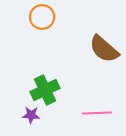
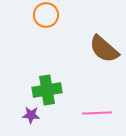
orange circle: moved 4 px right, 2 px up
green cross: moved 2 px right; rotated 16 degrees clockwise
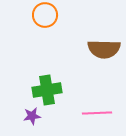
orange circle: moved 1 px left
brown semicircle: rotated 40 degrees counterclockwise
purple star: moved 1 px right, 1 px down; rotated 12 degrees counterclockwise
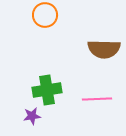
pink line: moved 14 px up
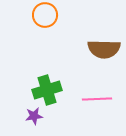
green cross: rotated 8 degrees counterclockwise
purple star: moved 2 px right
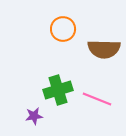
orange circle: moved 18 px right, 14 px down
green cross: moved 11 px right
pink line: rotated 24 degrees clockwise
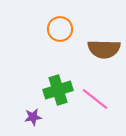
orange circle: moved 3 px left
pink line: moved 2 px left; rotated 16 degrees clockwise
purple star: moved 1 px left, 1 px down
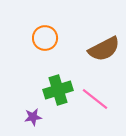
orange circle: moved 15 px left, 9 px down
brown semicircle: rotated 28 degrees counterclockwise
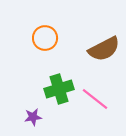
green cross: moved 1 px right, 1 px up
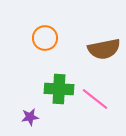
brown semicircle: rotated 16 degrees clockwise
green cross: rotated 20 degrees clockwise
purple star: moved 3 px left
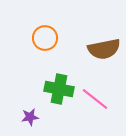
green cross: rotated 8 degrees clockwise
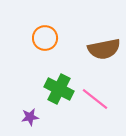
green cross: rotated 16 degrees clockwise
